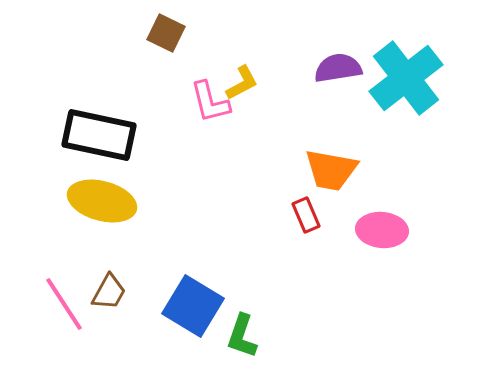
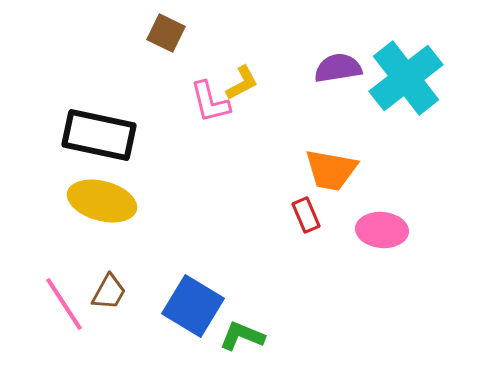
green L-shape: rotated 93 degrees clockwise
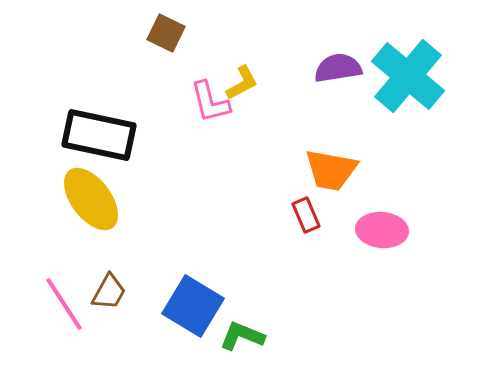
cyan cross: moved 2 px right, 2 px up; rotated 12 degrees counterclockwise
yellow ellipse: moved 11 px left, 2 px up; rotated 38 degrees clockwise
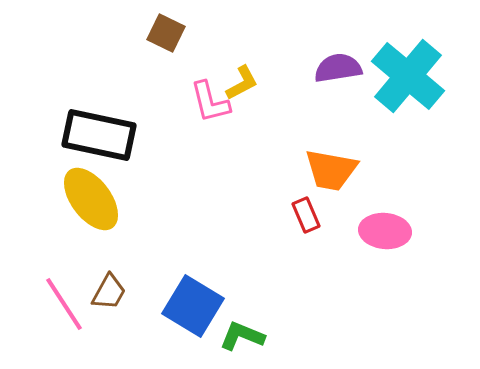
pink ellipse: moved 3 px right, 1 px down
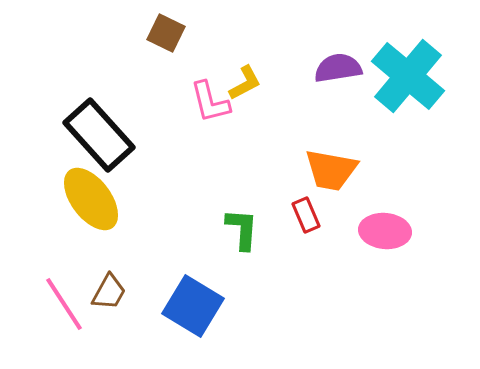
yellow L-shape: moved 3 px right
black rectangle: rotated 36 degrees clockwise
green L-shape: moved 107 px up; rotated 72 degrees clockwise
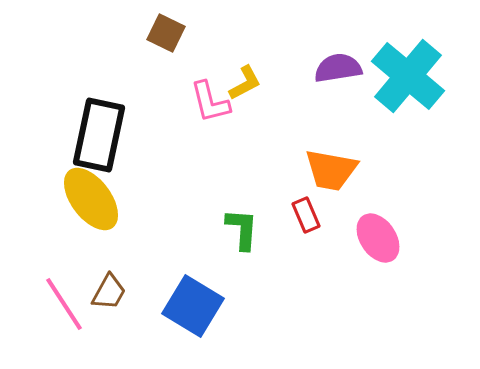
black rectangle: rotated 54 degrees clockwise
pink ellipse: moved 7 px left, 7 px down; rotated 51 degrees clockwise
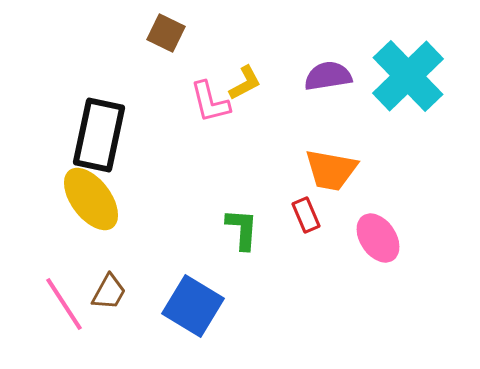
purple semicircle: moved 10 px left, 8 px down
cyan cross: rotated 6 degrees clockwise
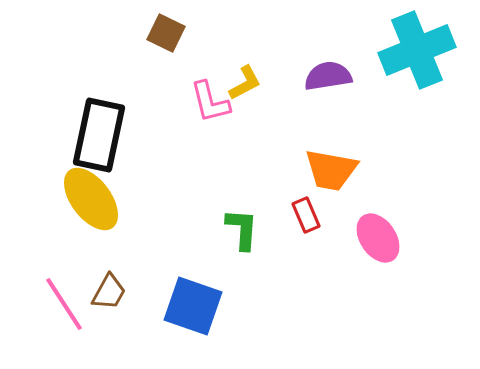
cyan cross: moved 9 px right, 26 px up; rotated 22 degrees clockwise
blue square: rotated 12 degrees counterclockwise
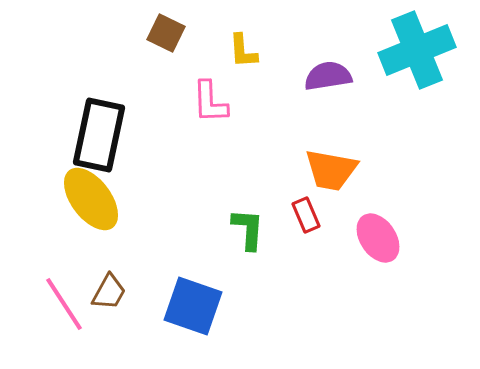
yellow L-shape: moved 2 px left, 32 px up; rotated 114 degrees clockwise
pink L-shape: rotated 12 degrees clockwise
green L-shape: moved 6 px right
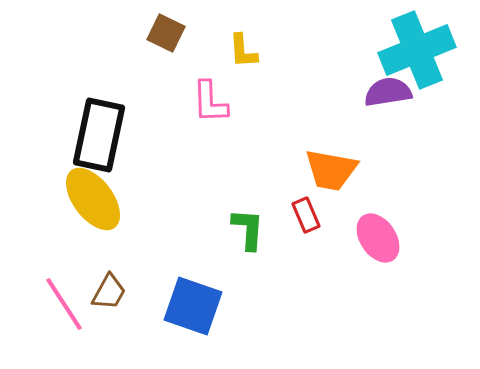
purple semicircle: moved 60 px right, 16 px down
yellow ellipse: moved 2 px right
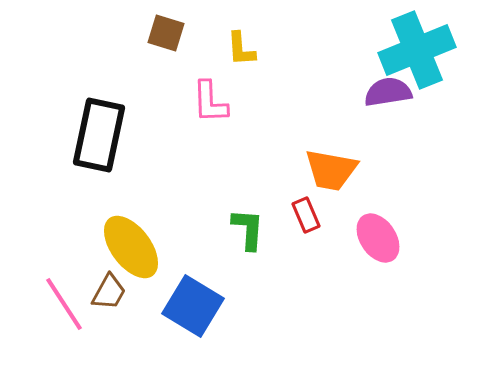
brown square: rotated 9 degrees counterclockwise
yellow L-shape: moved 2 px left, 2 px up
yellow ellipse: moved 38 px right, 48 px down
blue square: rotated 12 degrees clockwise
